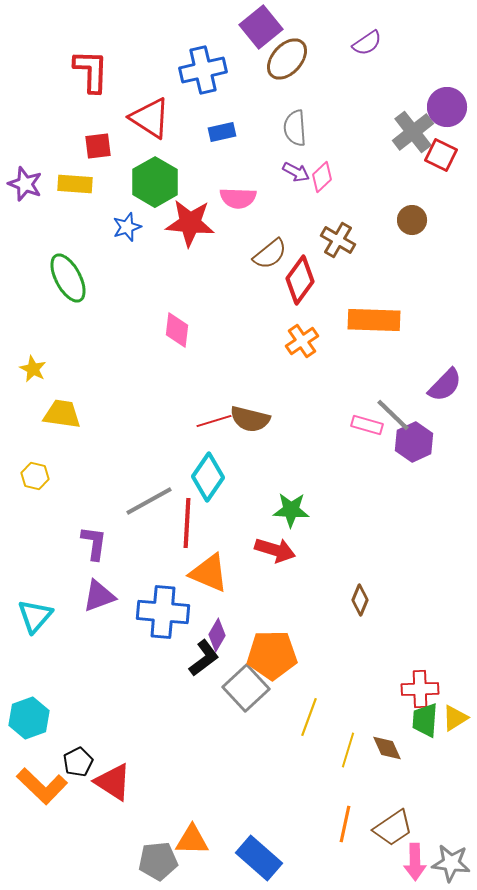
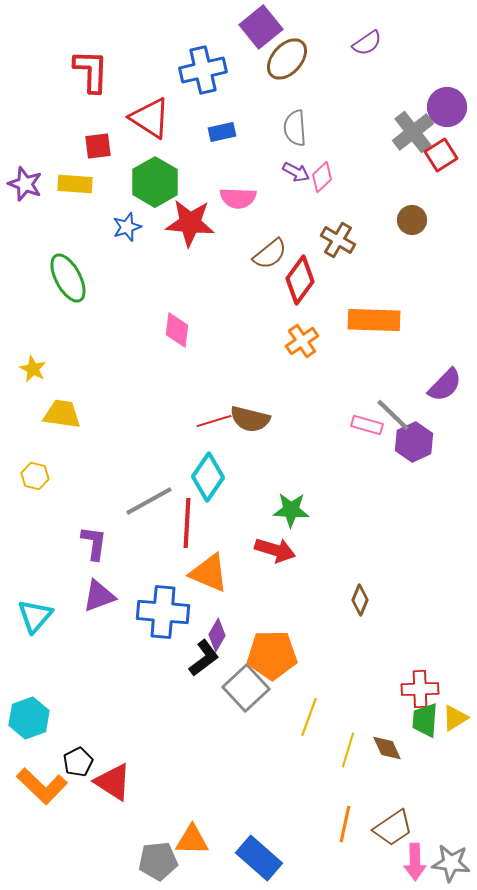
red square at (441, 155): rotated 32 degrees clockwise
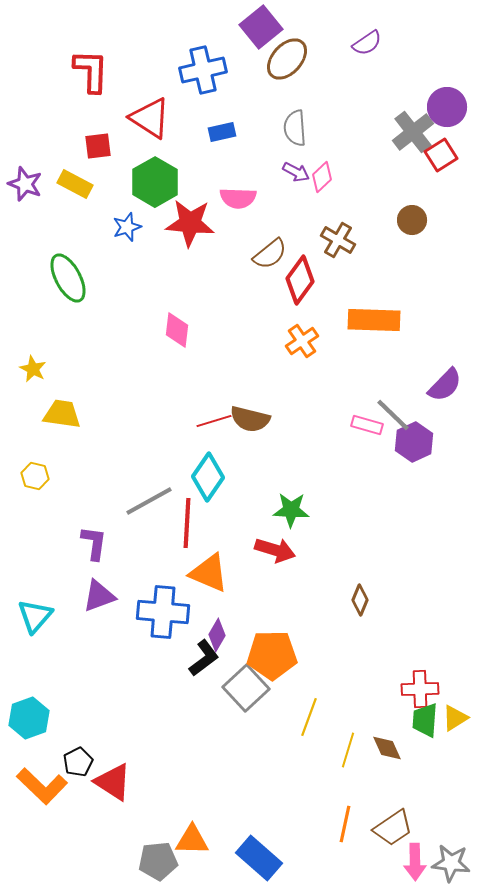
yellow rectangle at (75, 184): rotated 24 degrees clockwise
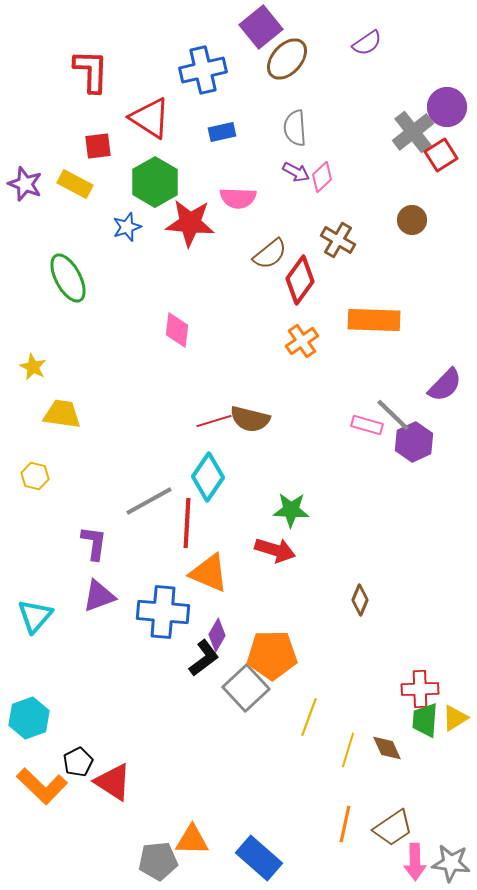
yellow star at (33, 369): moved 2 px up
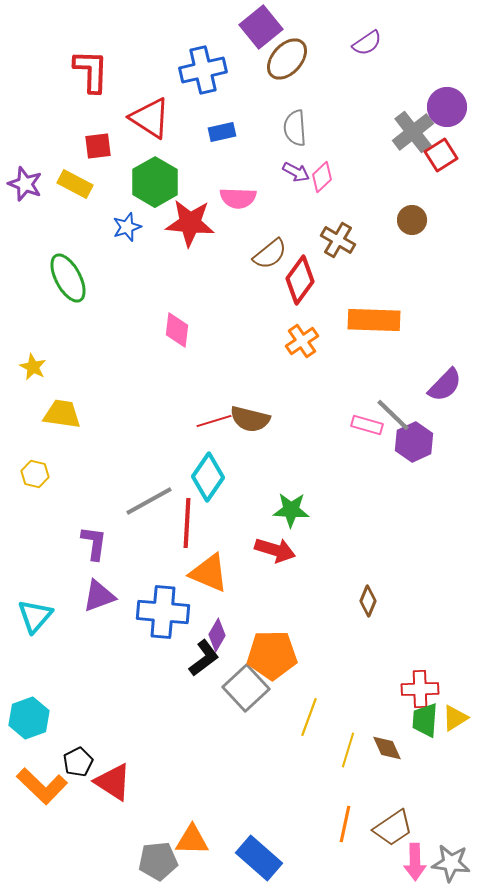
yellow hexagon at (35, 476): moved 2 px up
brown diamond at (360, 600): moved 8 px right, 1 px down
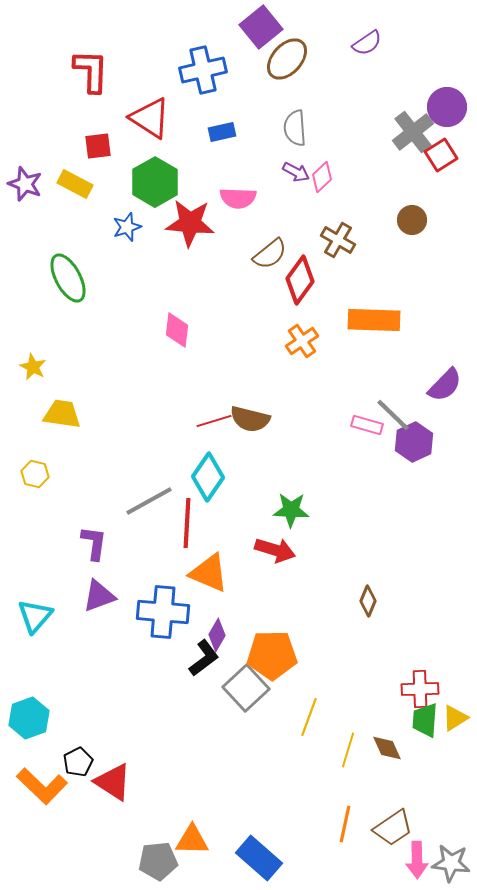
pink arrow at (415, 862): moved 2 px right, 2 px up
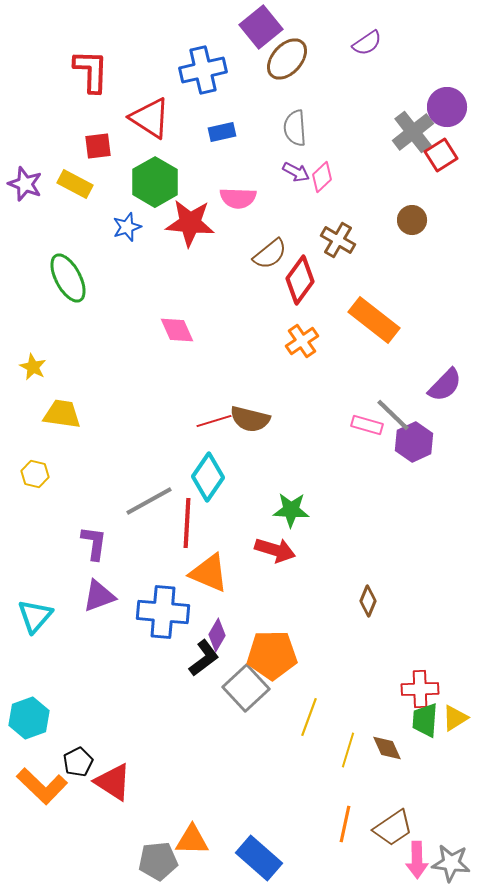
orange rectangle at (374, 320): rotated 36 degrees clockwise
pink diamond at (177, 330): rotated 30 degrees counterclockwise
